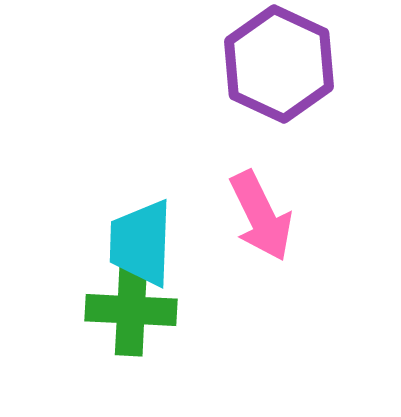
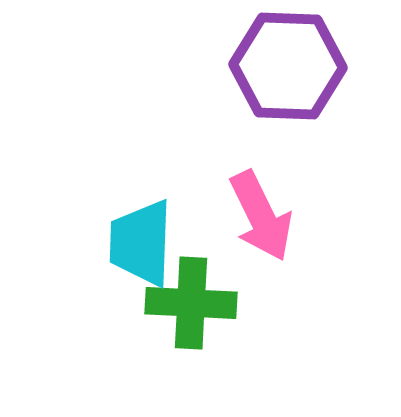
purple hexagon: moved 9 px right, 2 px down; rotated 23 degrees counterclockwise
green cross: moved 60 px right, 7 px up
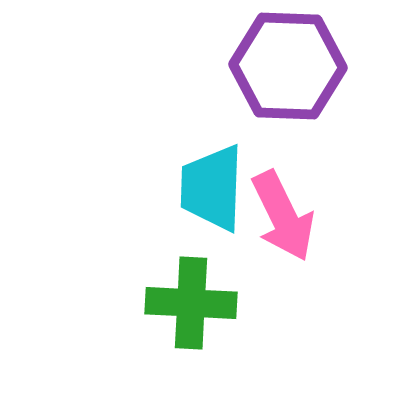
pink arrow: moved 22 px right
cyan trapezoid: moved 71 px right, 55 px up
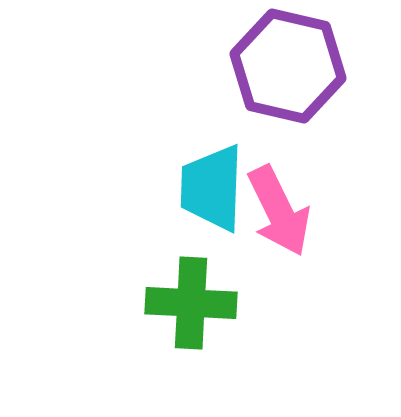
purple hexagon: rotated 11 degrees clockwise
pink arrow: moved 4 px left, 5 px up
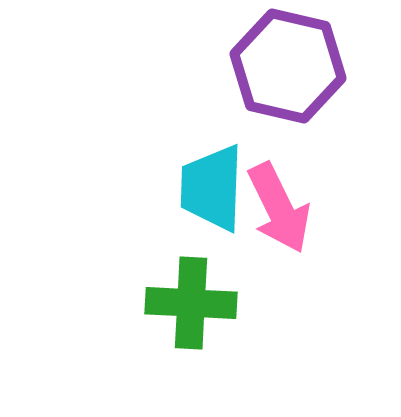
pink arrow: moved 3 px up
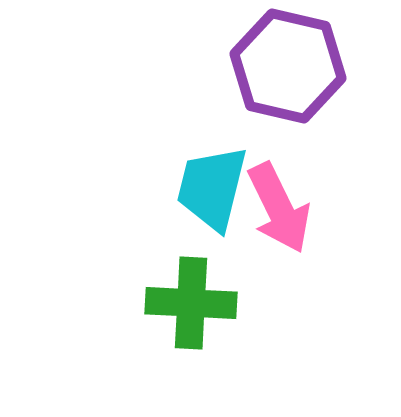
cyan trapezoid: rotated 12 degrees clockwise
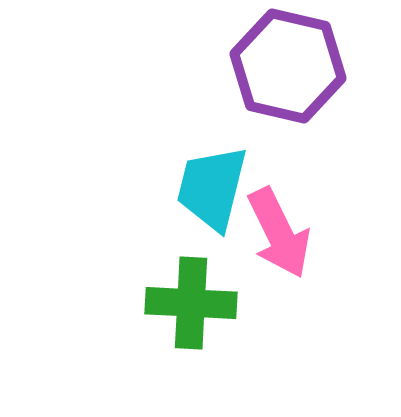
pink arrow: moved 25 px down
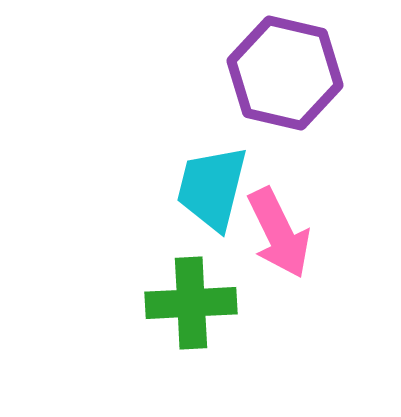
purple hexagon: moved 3 px left, 7 px down
green cross: rotated 6 degrees counterclockwise
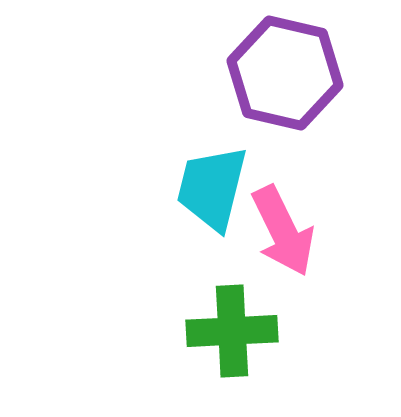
pink arrow: moved 4 px right, 2 px up
green cross: moved 41 px right, 28 px down
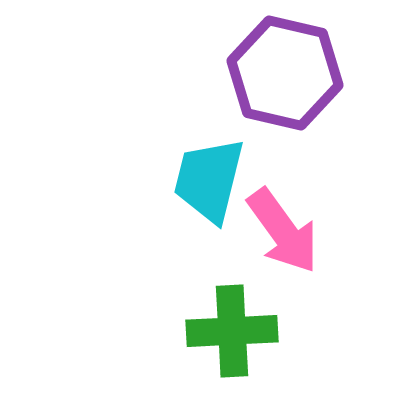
cyan trapezoid: moved 3 px left, 8 px up
pink arrow: rotated 10 degrees counterclockwise
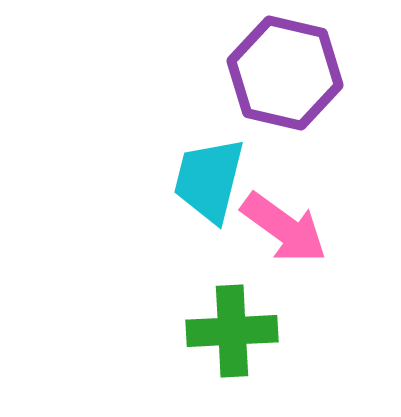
pink arrow: moved 1 px right, 3 px up; rotated 18 degrees counterclockwise
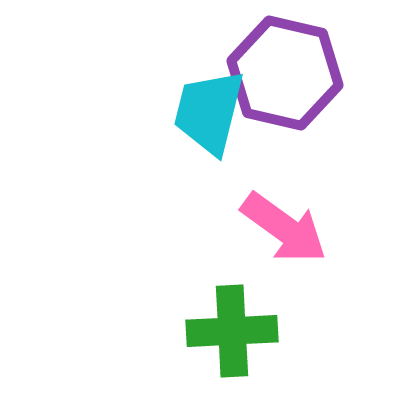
cyan trapezoid: moved 68 px up
